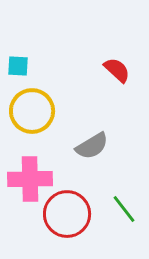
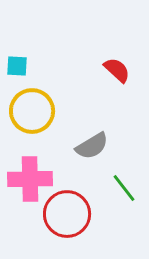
cyan square: moved 1 px left
green line: moved 21 px up
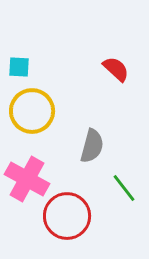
cyan square: moved 2 px right, 1 px down
red semicircle: moved 1 px left, 1 px up
gray semicircle: rotated 44 degrees counterclockwise
pink cross: moved 3 px left; rotated 30 degrees clockwise
red circle: moved 2 px down
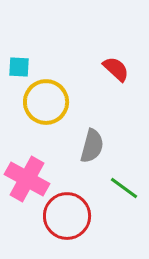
yellow circle: moved 14 px right, 9 px up
green line: rotated 16 degrees counterclockwise
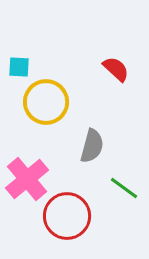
pink cross: rotated 21 degrees clockwise
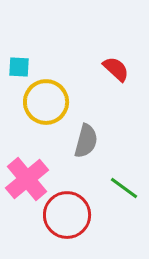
gray semicircle: moved 6 px left, 5 px up
red circle: moved 1 px up
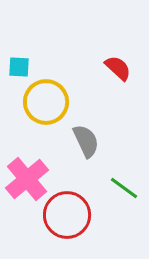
red semicircle: moved 2 px right, 1 px up
gray semicircle: rotated 40 degrees counterclockwise
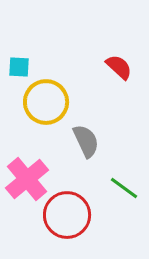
red semicircle: moved 1 px right, 1 px up
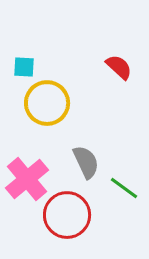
cyan square: moved 5 px right
yellow circle: moved 1 px right, 1 px down
gray semicircle: moved 21 px down
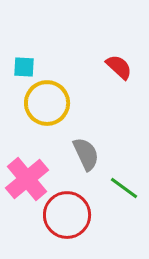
gray semicircle: moved 8 px up
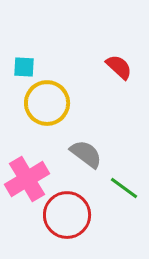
gray semicircle: rotated 28 degrees counterclockwise
pink cross: rotated 9 degrees clockwise
